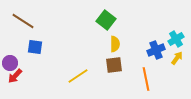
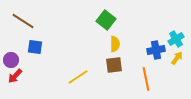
blue cross: rotated 12 degrees clockwise
purple circle: moved 1 px right, 3 px up
yellow line: moved 1 px down
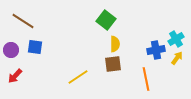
purple circle: moved 10 px up
brown square: moved 1 px left, 1 px up
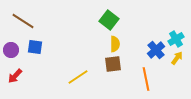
green square: moved 3 px right
blue cross: rotated 30 degrees counterclockwise
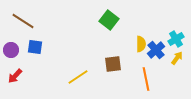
yellow semicircle: moved 26 px right
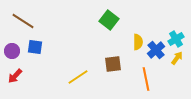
yellow semicircle: moved 3 px left, 2 px up
purple circle: moved 1 px right, 1 px down
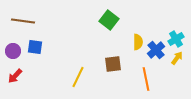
brown line: rotated 25 degrees counterclockwise
purple circle: moved 1 px right
yellow line: rotated 30 degrees counterclockwise
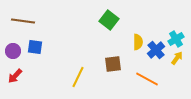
orange line: moved 1 px right; rotated 50 degrees counterclockwise
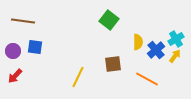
yellow arrow: moved 2 px left, 2 px up
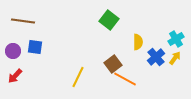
blue cross: moved 7 px down
yellow arrow: moved 2 px down
brown square: rotated 30 degrees counterclockwise
orange line: moved 22 px left
